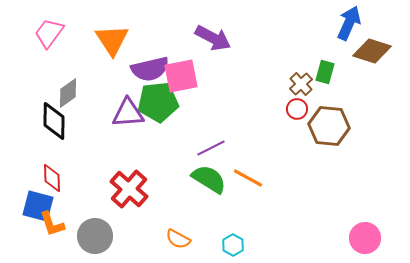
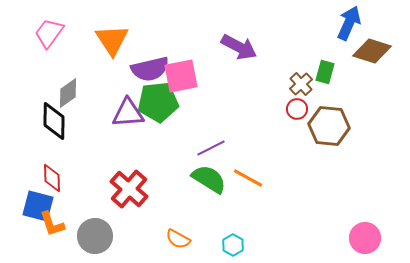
purple arrow: moved 26 px right, 9 px down
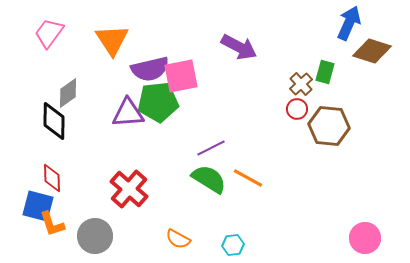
cyan hexagon: rotated 25 degrees clockwise
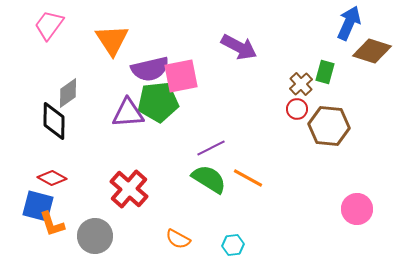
pink trapezoid: moved 8 px up
red diamond: rotated 60 degrees counterclockwise
pink circle: moved 8 px left, 29 px up
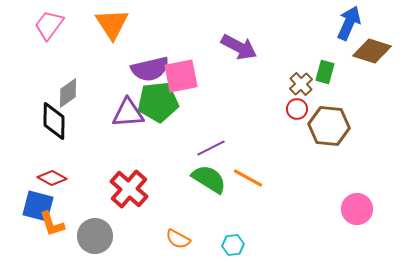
orange triangle: moved 16 px up
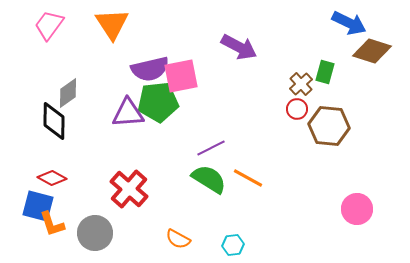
blue arrow: rotated 92 degrees clockwise
gray circle: moved 3 px up
